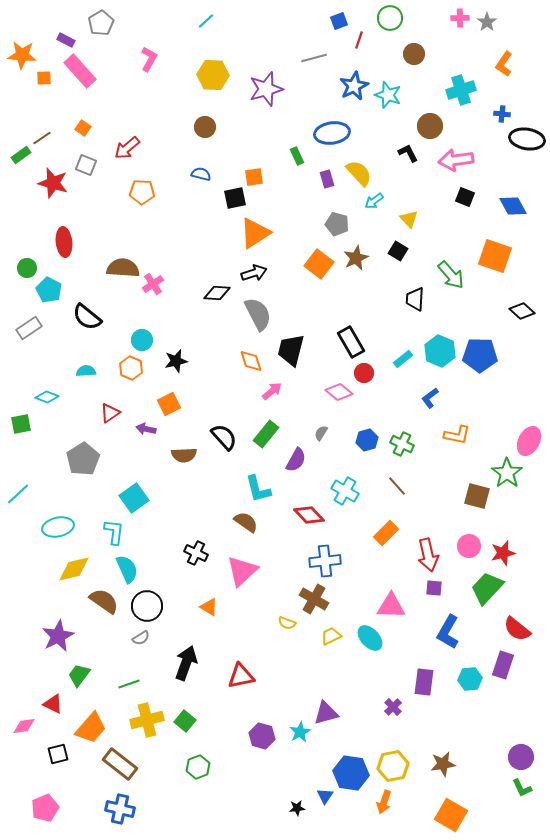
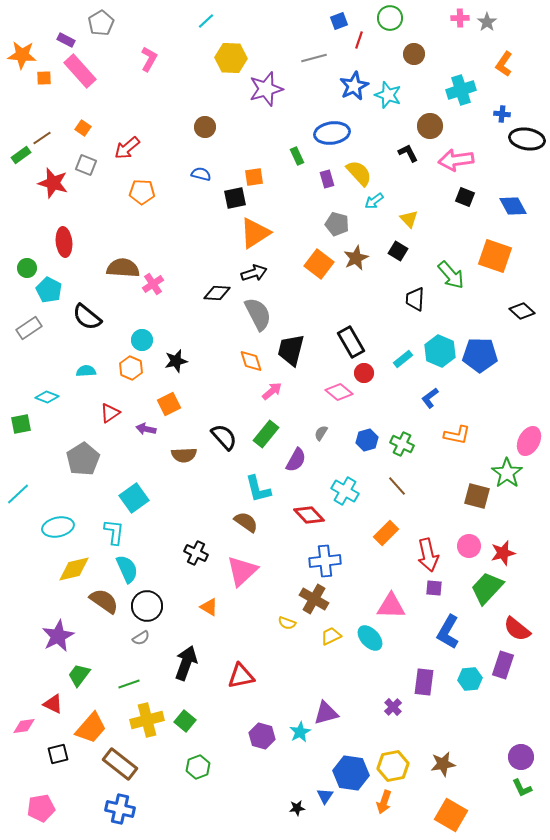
yellow hexagon at (213, 75): moved 18 px right, 17 px up
pink pentagon at (45, 808): moved 4 px left; rotated 12 degrees clockwise
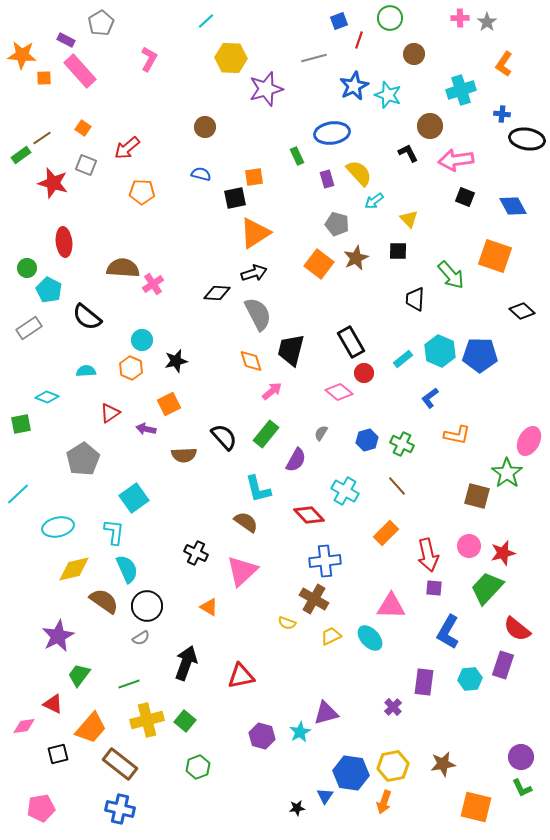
black square at (398, 251): rotated 30 degrees counterclockwise
orange square at (451, 815): moved 25 px right, 8 px up; rotated 16 degrees counterclockwise
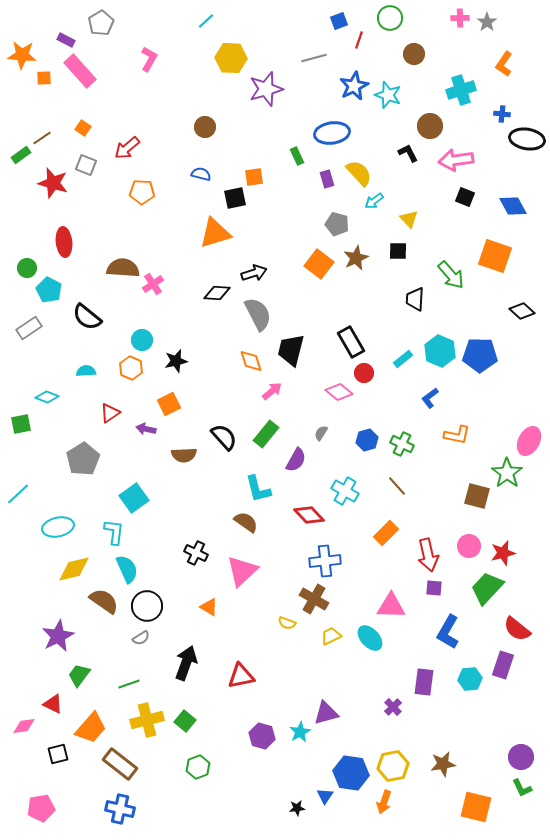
orange triangle at (255, 233): moved 40 px left; rotated 16 degrees clockwise
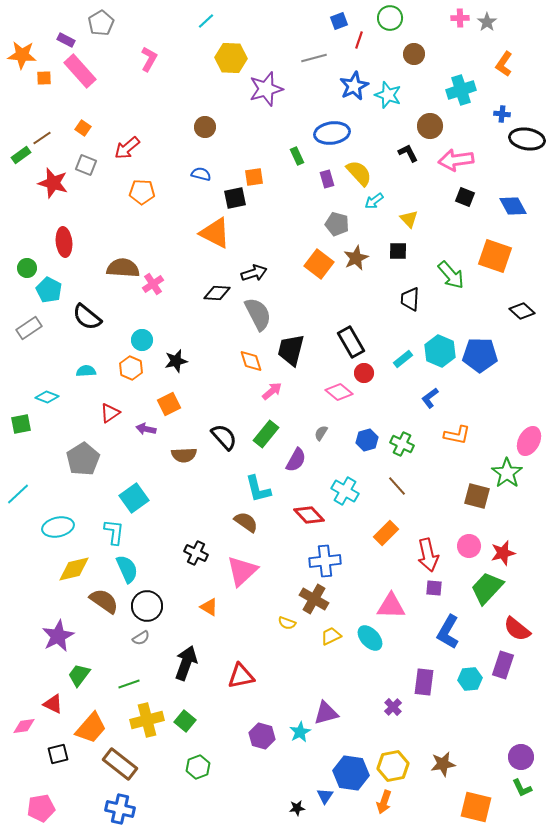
orange triangle at (215, 233): rotated 44 degrees clockwise
black trapezoid at (415, 299): moved 5 px left
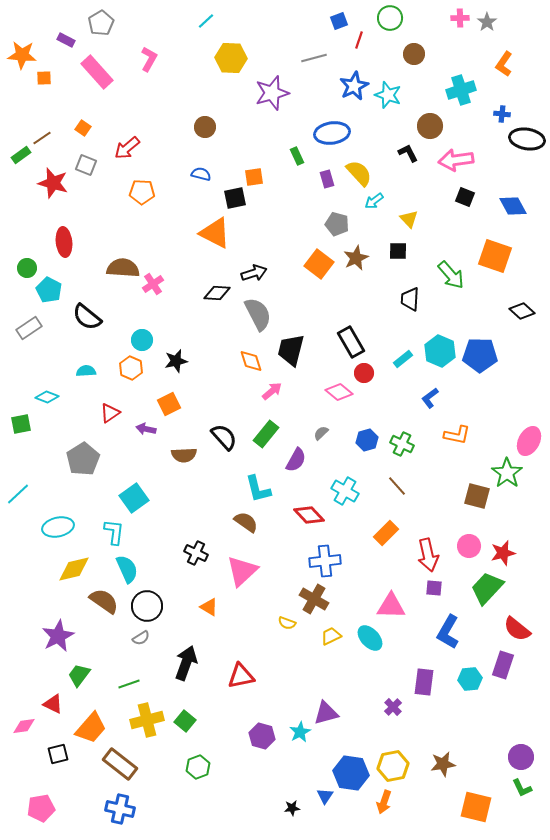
pink rectangle at (80, 71): moved 17 px right, 1 px down
purple star at (266, 89): moved 6 px right, 4 px down
gray semicircle at (321, 433): rotated 14 degrees clockwise
black star at (297, 808): moved 5 px left
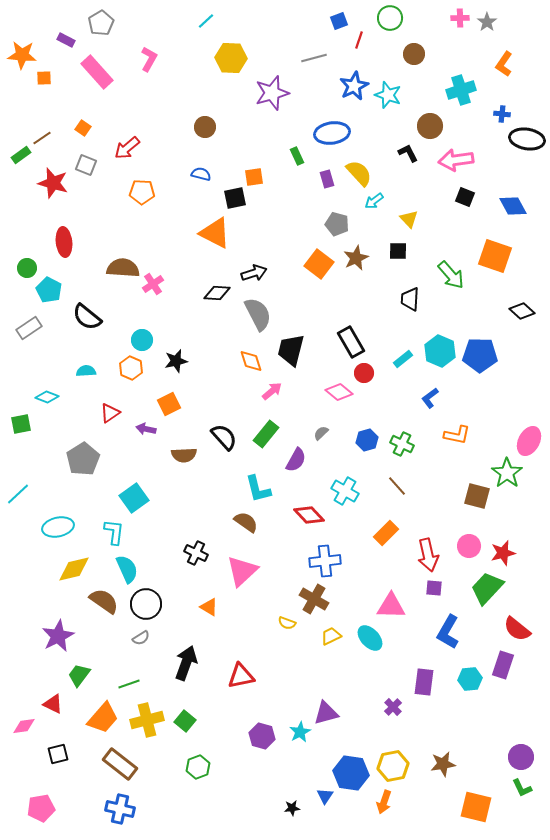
black circle at (147, 606): moved 1 px left, 2 px up
orange trapezoid at (91, 728): moved 12 px right, 10 px up
